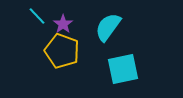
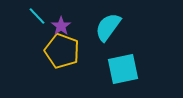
purple star: moved 2 px left, 2 px down
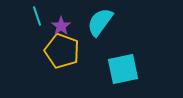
cyan line: rotated 24 degrees clockwise
cyan semicircle: moved 8 px left, 5 px up
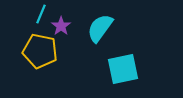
cyan line: moved 4 px right, 2 px up; rotated 42 degrees clockwise
cyan semicircle: moved 6 px down
yellow pentagon: moved 22 px left; rotated 8 degrees counterclockwise
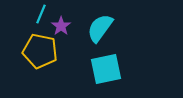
cyan square: moved 17 px left
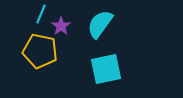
cyan semicircle: moved 4 px up
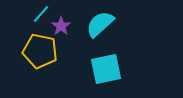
cyan line: rotated 18 degrees clockwise
cyan semicircle: rotated 12 degrees clockwise
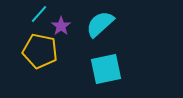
cyan line: moved 2 px left
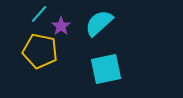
cyan semicircle: moved 1 px left, 1 px up
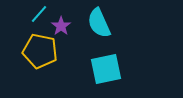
cyan semicircle: rotated 72 degrees counterclockwise
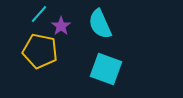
cyan semicircle: moved 1 px right, 1 px down
cyan square: rotated 32 degrees clockwise
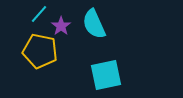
cyan semicircle: moved 6 px left
cyan square: moved 6 px down; rotated 32 degrees counterclockwise
